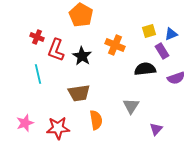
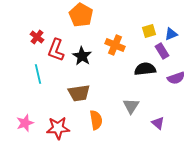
red cross: rotated 16 degrees clockwise
purple triangle: moved 2 px right, 6 px up; rotated 32 degrees counterclockwise
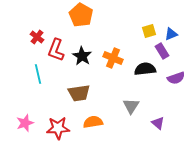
orange cross: moved 2 px left, 13 px down
orange semicircle: moved 3 px left, 2 px down; rotated 90 degrees counterclockwise
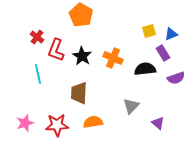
purple rectangle: moved 1 px right, 2 px down
brown trapezoid: rotated 100 degrees clockwise
gray triangle: rotated 12 degrees clockwise
red star: moved 1 px left, 3 px up
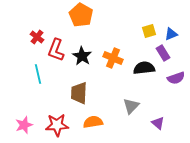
black semicircle: moved 1 px left, 1 px up
pink star: moved 1 px left, 2 px down
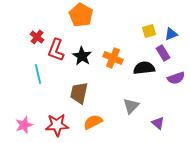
brown trapezoid: rotated 10 degrees clockwise
orange semicircle: rotated 18 degrees counterclockwise
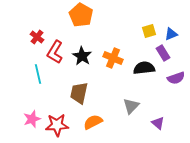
red L-shape: moved 1 px left, 2 px down; rotated 10 degrees clockwise
pink star: moved 8 px right, 6 px up
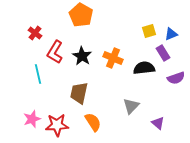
red cross: moved 2 px left, 4 px up
orange semicircle: rotated 84 degrees clockwise
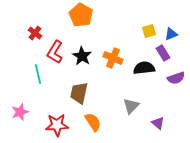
pink star: moved 12 px left, 7 px up
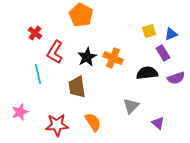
black star: moved 5 px right, 1 px down; rotated 12 degrees clockwise
black semicircle: moved 3 px right, 5 px down
brown trapezoid: moved 2 px left, 6 px up; rotated 20 degrees counterclockwise
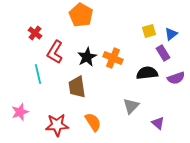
blue triangle: rotated 16 degrees counterclockwise
